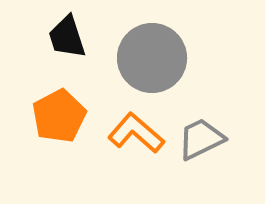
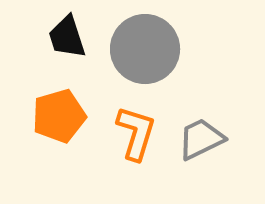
gray circle: moved 7 px left, 9 px up
orange pentagon: rotated 12 degrees clockwise
orange L-shape: rotated 66 degrees clockwise
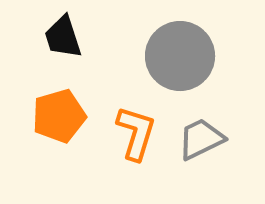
black trapezoid: moved 4 px left
gray circle: moved 35 px right, 7 px down
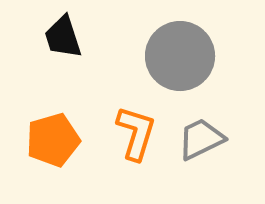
orange pentagon: moved 6 px left, 24 px down
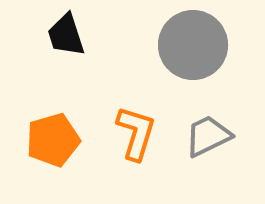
black trapezoid: moved 3 px right, 2 px up
gray circle: moved 13 px right, 11 px up
gray trapezoid: moved 7 px right, 3 px up
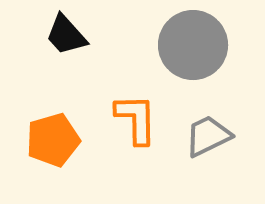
black trapezoid: rotated 24 degrees counterclockwise
orange L-shape: moved 14 px up; rotated 18 degrees counterclockwise
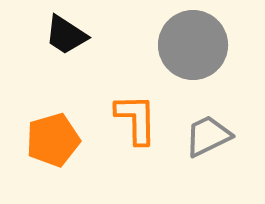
black trapezoid: rotated 15 degrees counterclockwise
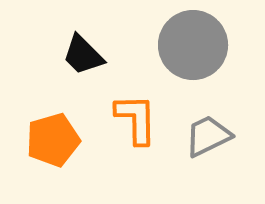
black trapezoid: moved 17 px right, 20 px down; rotated 12 degrees clockwise
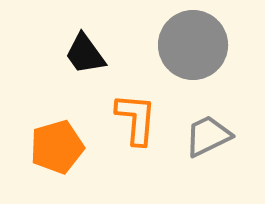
black trapezoid: moved 2 px right, 1 px up; rotated 9 degrees clockwise
orange L-shape: rotated 6 degrees clockwise
orange pentagon: moved 4 px right, 7 px down
